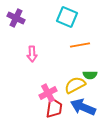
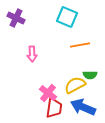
pink cross: rotated 24 degrees counterclockwise
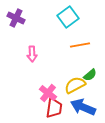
cyan square: moved 1 px right; rotated 30 degrees clockwise
green semicircle: rotated 40 degrees counterclockwise
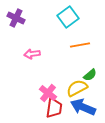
pink arrow: rotated 84 degrees clockwise
yellow semicircle: moved 2 px right, 3 px down
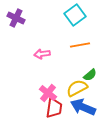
cyan square: moved 7 px right, 2 px up
pink arrow: moved 10 px right
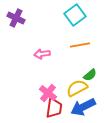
blue arrow: rotated 50 degrees counterclockwise
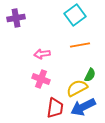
purple cross: rotated 36 degrees counterclockwise
green semicircle: rotated 24 degrees counterclockwise
pink cross: moved 7 px left, 14 px up; rotated 18 degrees counterclockwise
red trapezoid: moved 1 px right
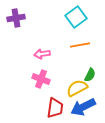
cyan square: moved 1 px right, 2 px down
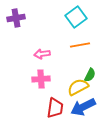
pink cross: rotated 24 degrees counterclockwise
yellow semicircle: moved 1 px right, 1 px up
